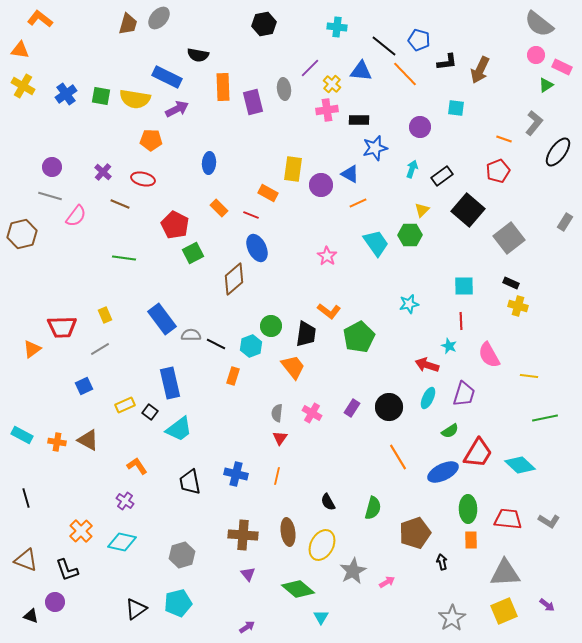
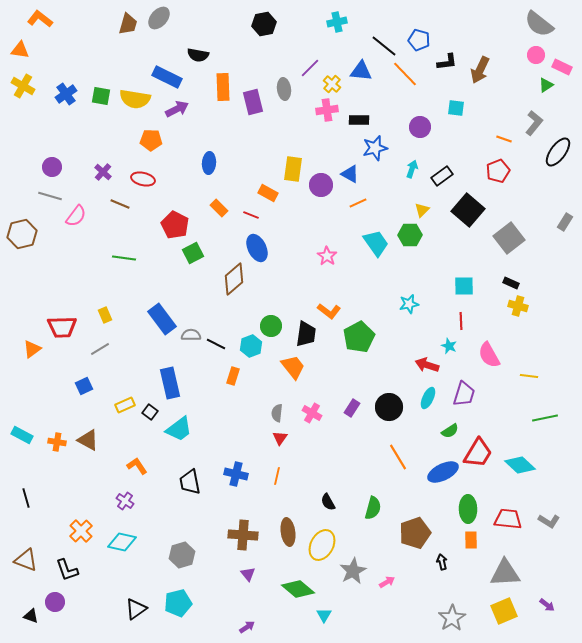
cyan cross at (337, 27): moved 5 px up; rotated 18 degrees counterclockwise
cyan triangle at (321, 617): moved 3 px right, 2 px up
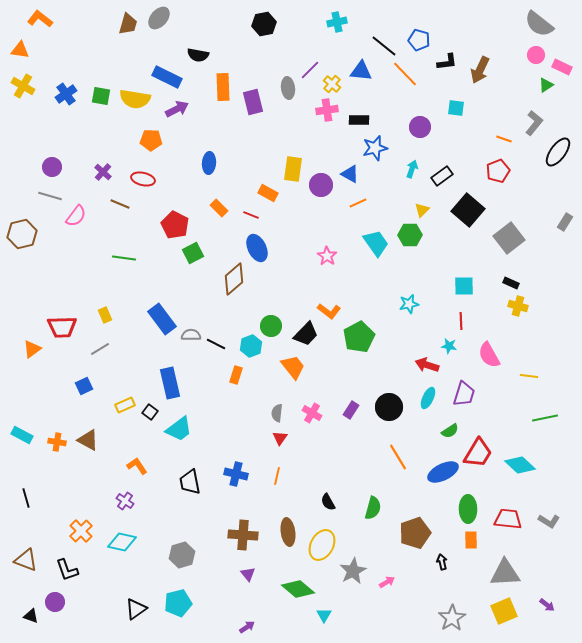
purple line at (310, 68): moved 2 px down
gray ellipse at (284, 89): moved 4 px right, 1 px up
black trapezoid at (306, 334): rotated 36 degrees clockwise
cyan star at (449, 346): rotated 14 degrees counterclockwise
orange rectangle at (233, 376): moved 3 px right, 1 px up
purple rectangle at (352, 408): moved 1 px left, 2 px down
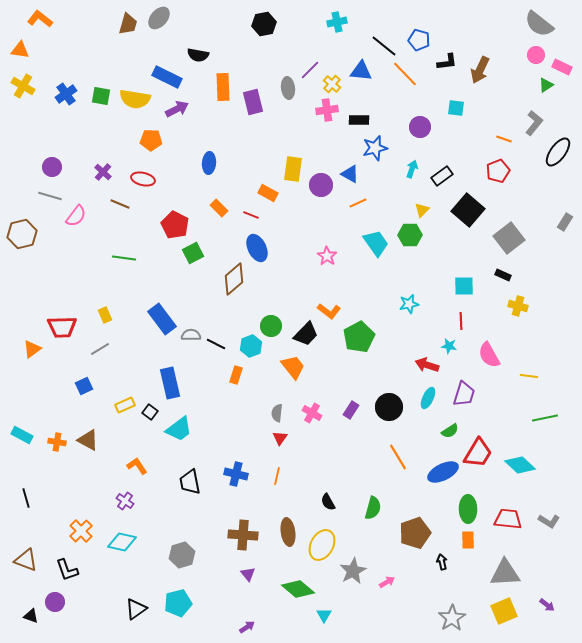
black rectangle at (511, 283): moved 8 px left, 8 px up
orange rectangle at (471, 540): moved 3 px left
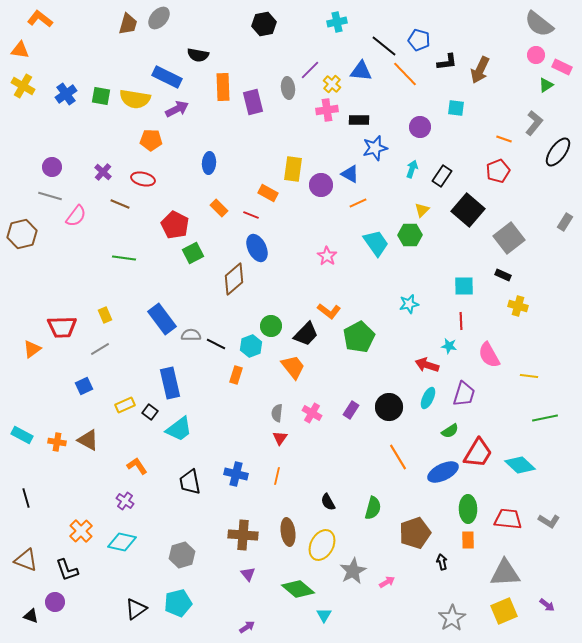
black rectangle at (442, 176): rotated 20 degrees counterclockwise
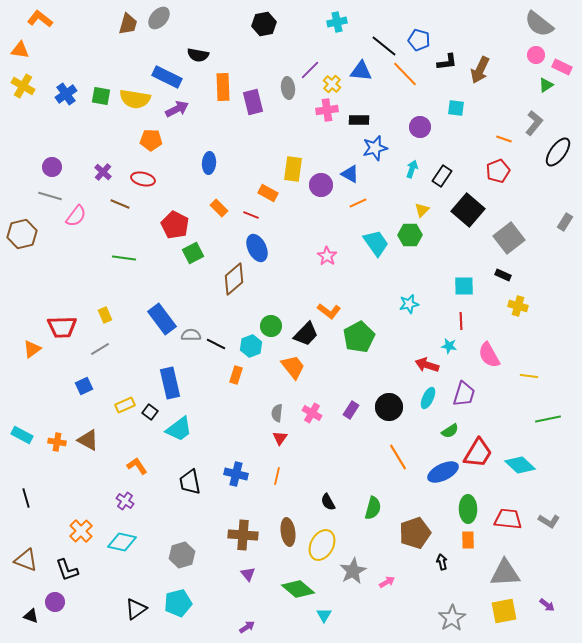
green line at (545, 418): moved 3 px right, 1 px down
yellow square at (504, 611): rotated 12 degrees clockwise
